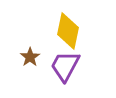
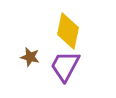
brown star: rotated 24 degrees counterclockwise
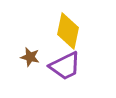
purple trapezoid: rotated 144 degrees counterclockwise
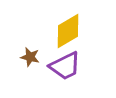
yellow diamond: rotated 48 degrees clockwise
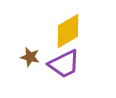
purple trapezoid: moved 1 px left, 2 px up
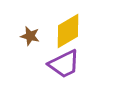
brown star: moved 21 px up
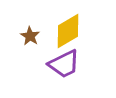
brown star: rotated 18 degrees clockwise
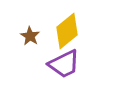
yellow diamond: moved 1 px left; rotated 9 degrees counterclockwise
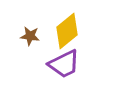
brown star: rotated 24 degrees counterclockwise
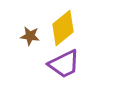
yellow diamond: moved 4 px left, 3 px up
